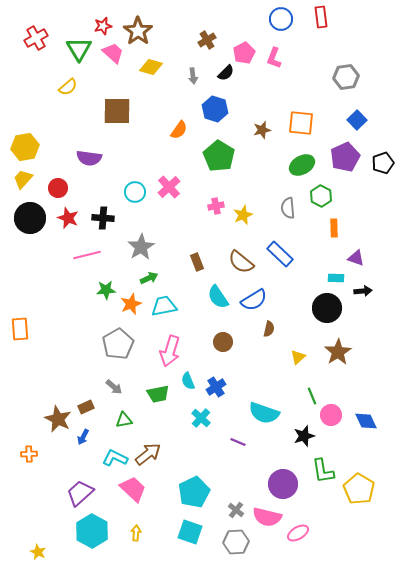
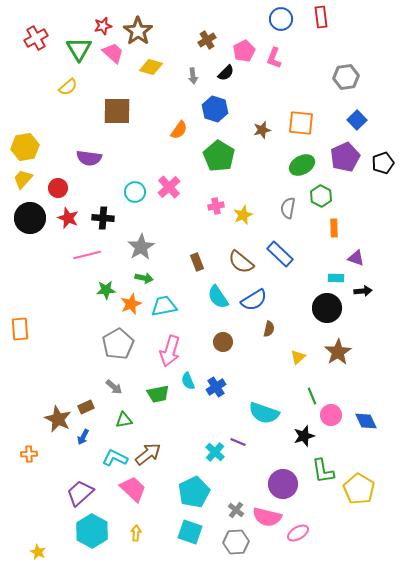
pink pentagon at (244, 53): moved 2 px up
gray semicircle at (288, 208): rotated 15 degrees clockwise
green arrow at (149, 278): moved 5 px left; rotated 36 degrees clockwise
cyan cross at (201, 418): moved 14 px right, 34 px down
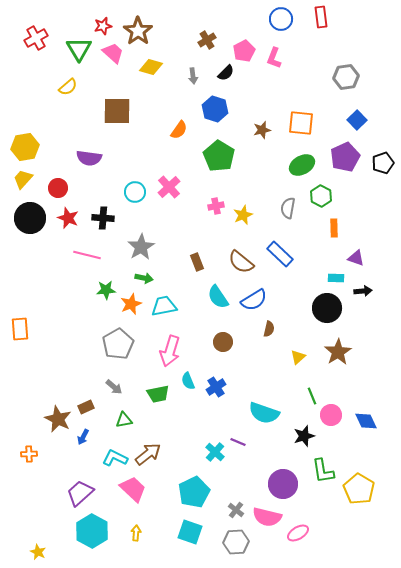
pink line at (87, 255): rotated 28 degrees clockwise
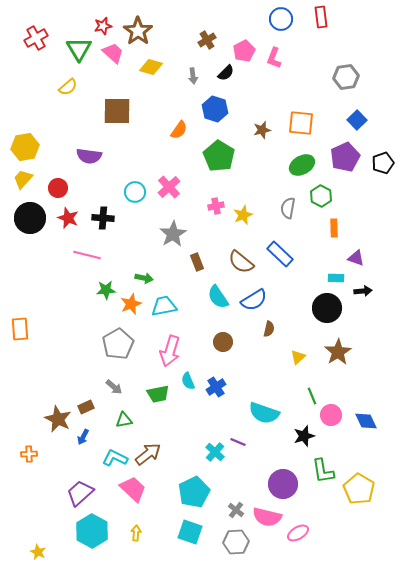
purple semicircle at (89, 158): moved 2 px up
gray star at (141, 247): moved 32 px right, 13 px up
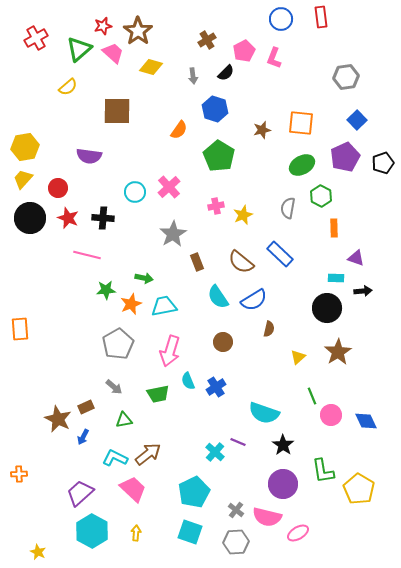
green triangle at (79, 49): rotated 20 degrees clockwise
black star at (304, 436): moved 21 px left, 9 px down; rotated 20 degrees counterclockwise
orange cross at (29, 454): moved 10 px left, 20 px down
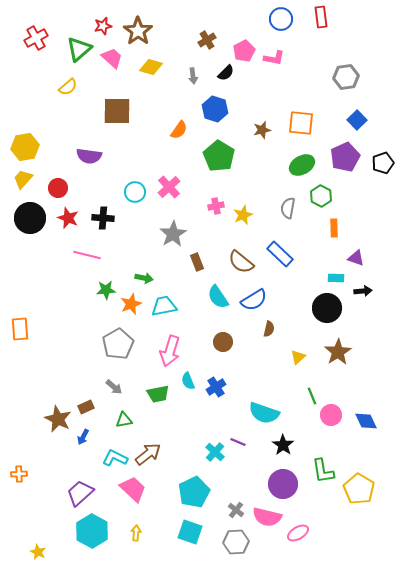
pink trapezoid at (113, 53): moved 1 px left, 5 px down
pink L-shape at (274, 58): rotated 100 degrees counterclockwise
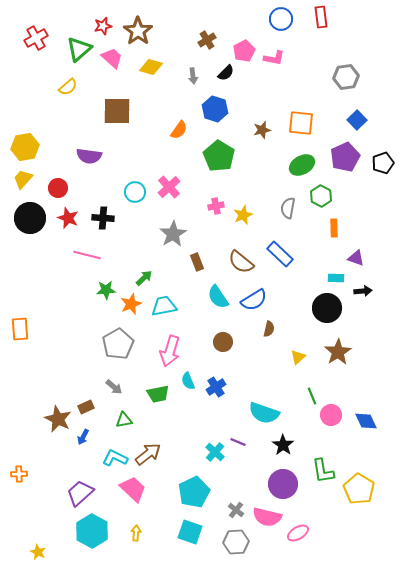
green arrow at (144, 278): rotated 54 degrees counterclockwise
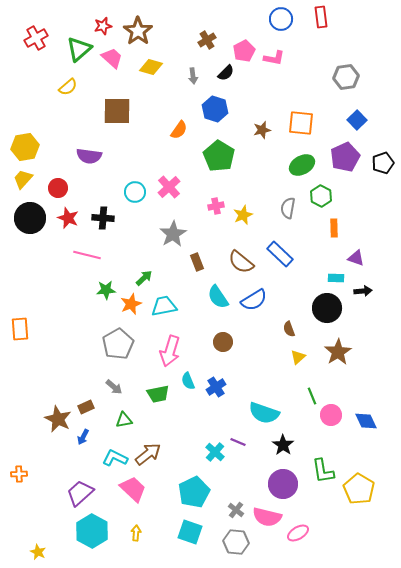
brown semicircle at (269, 329): moved 20 px right; rotated 147 degrees clockwise
gray hexagon at (236, 542): rotated 10 degrees clockwise
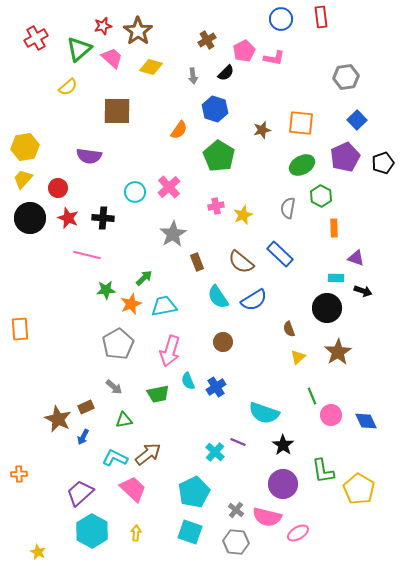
black arrow at (363, 291): rotated 24 degrees clockwise
